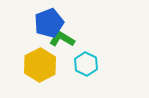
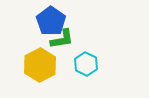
blue pentagon: moved 2 px right, 2 px up; rotated 16 degrees counterclockwise
green L-shape: rotated 140 degrees clockwise
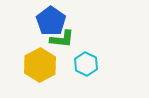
green L-shape: rotated 15 degrees clockwise
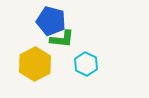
blue pentagon: rotated 20 degrees counterclockwise
yellow hexagon: moved 5 px left, 1 px up
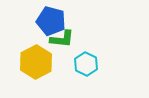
yellow hexagon: moved 1 px right, 2 px up
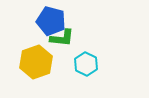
green L-shape: moved 1 px up
yellow hexagon: rotated 8 degrees clockwise
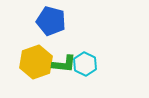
green L-shape: moved 2 px right, 26 px down
cyan hexagon: moved 1 px left
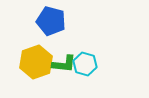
cyan hexagon: rotated 10 degrees counterclockwise
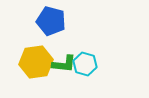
yellow hexagon: rotated 12 degrees clockwise
